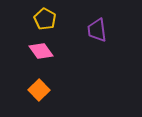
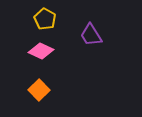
purple trapezoid: moved 6 px left, 5 px down; rotated 25 degrees counterclockwise
pink diamond: rotated 30 degrees counterclockwise
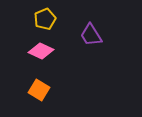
yellow pentagon: rotated 20 degrees clockwise
orange square: rotated 15 degrees counterclockwise
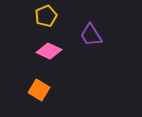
yellow pentagon: moved 1 px right, 3 px up
pink diamond: moved 8 px right
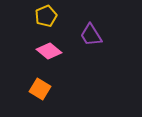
pink diamond: rotated 15 degrees clockwise
orange square: moved 1 px right, 1 px up
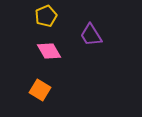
pink diamond: rotated 20 degrees clockwise
orange square: moved 1 px down
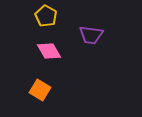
yellow pentagon: rotated 20 degrees counterclockwise
purple trapezoid: rotated 50 degrees counterclockwise
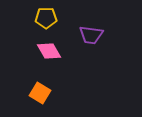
yellow pentagon: moved 2 px down; rotated 30 degrees counterclockwise
orange square: moved 3 px down
